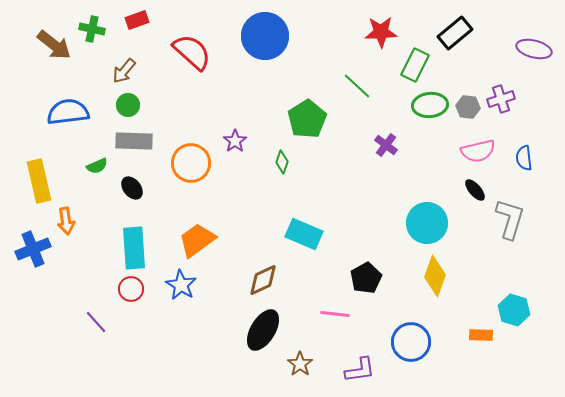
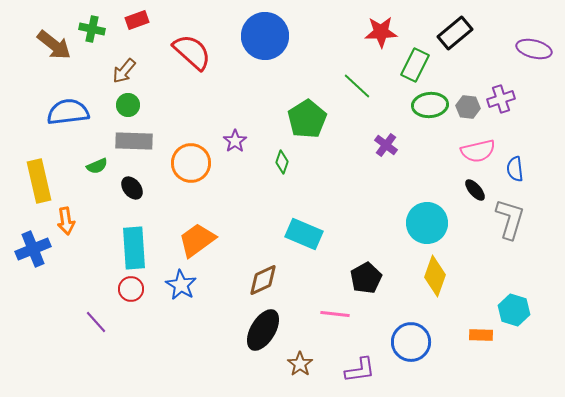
blue semicircle at (524, 158): moved 9 px left, 11 px down
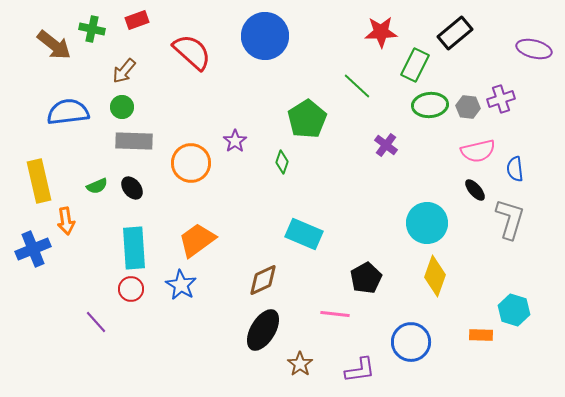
green circle at (128, 105): moved 6 px left, 2 px down
green semicircle at (97, 166): moved 20 px down
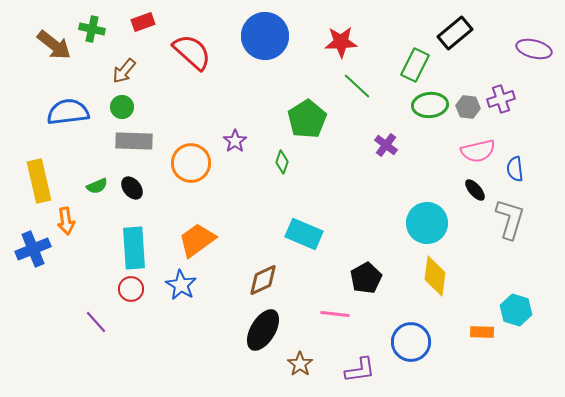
red rectangle at (137, 20): moved 6 px right, 2 px down
red star at (381, 32): moved 40 px left, 10 px down
yellow diamond at (435, 276): rotated 12 degrees counterclockwise
cyan hexagon at (514, 310): moved 2 px right
orange rectangle at (481, 335): moved 1 px right, 3 px up
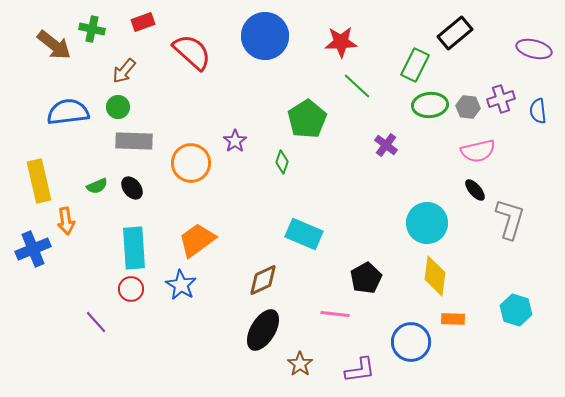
green circle at (122, 107): moved 4 px left
blue semicircle at (515, 169): moved 23 px right, 58 px up
orange rectangle at (482, 332): moved 29 px left, 13 px up
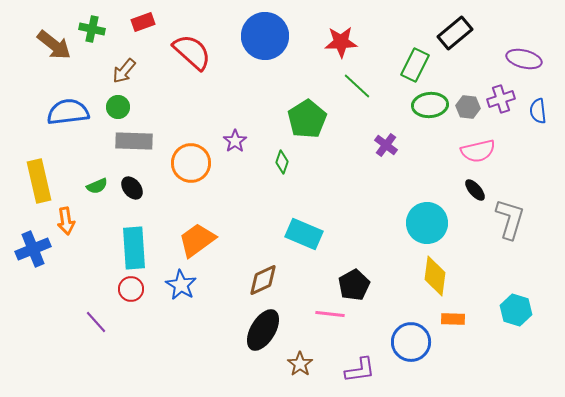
purple ellipse at (534, 49): moved 10 px left, 10 px down
black pentagon at (366, 278): moved 12 px left, 7 px down
pink line at (335, 314): moved 5 px left
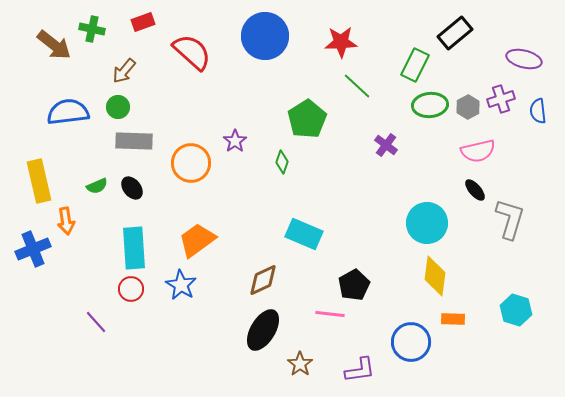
gray hexagon at (468, 107): rotated 25 degrees clockwise
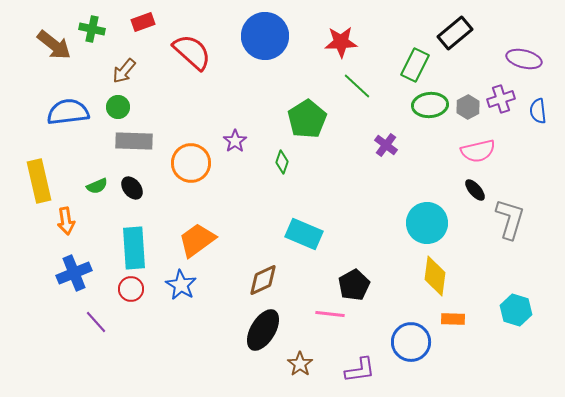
blue cross at (33, 249): moved 41 px right, 24 px down
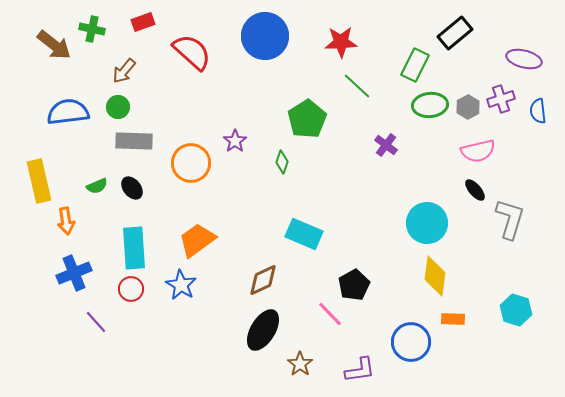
pink line at (330, 314): rotated 40 degrees clockwise
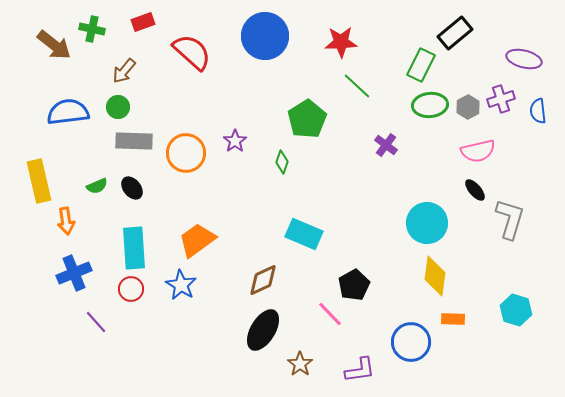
green rectangle at (415, 65): moved 6 px right
orange circle at (191, 163): moved 5 px left, 10 px up
